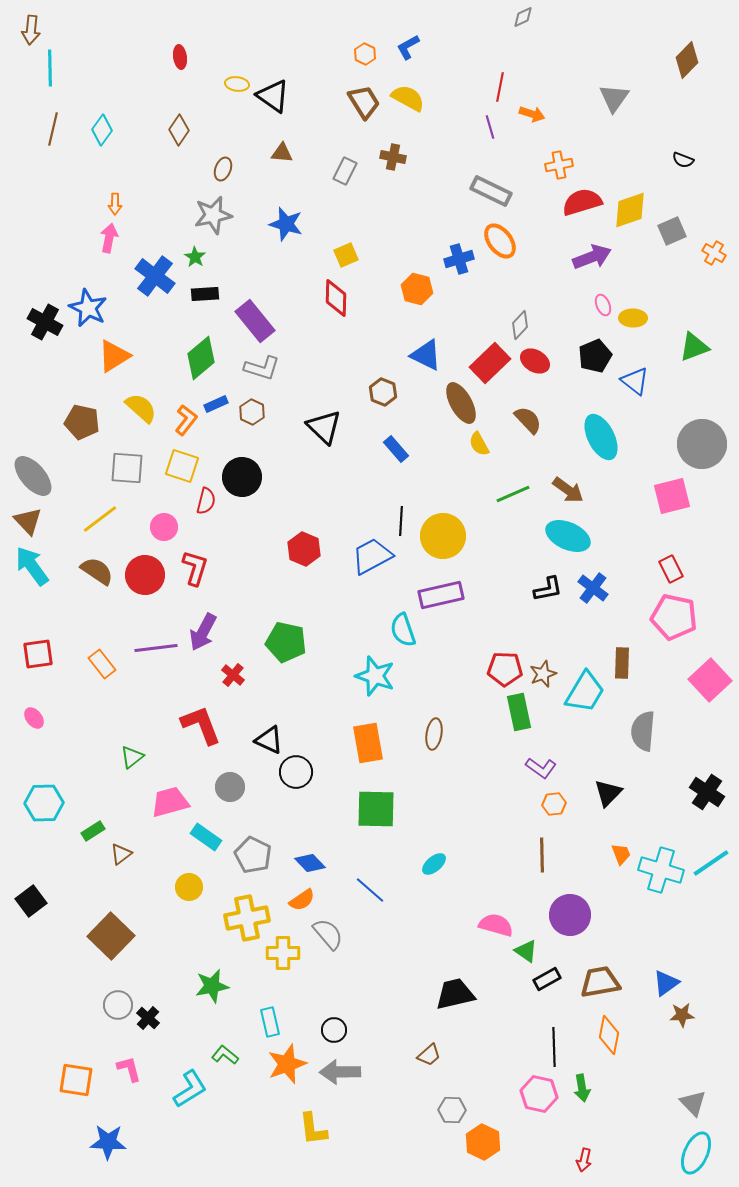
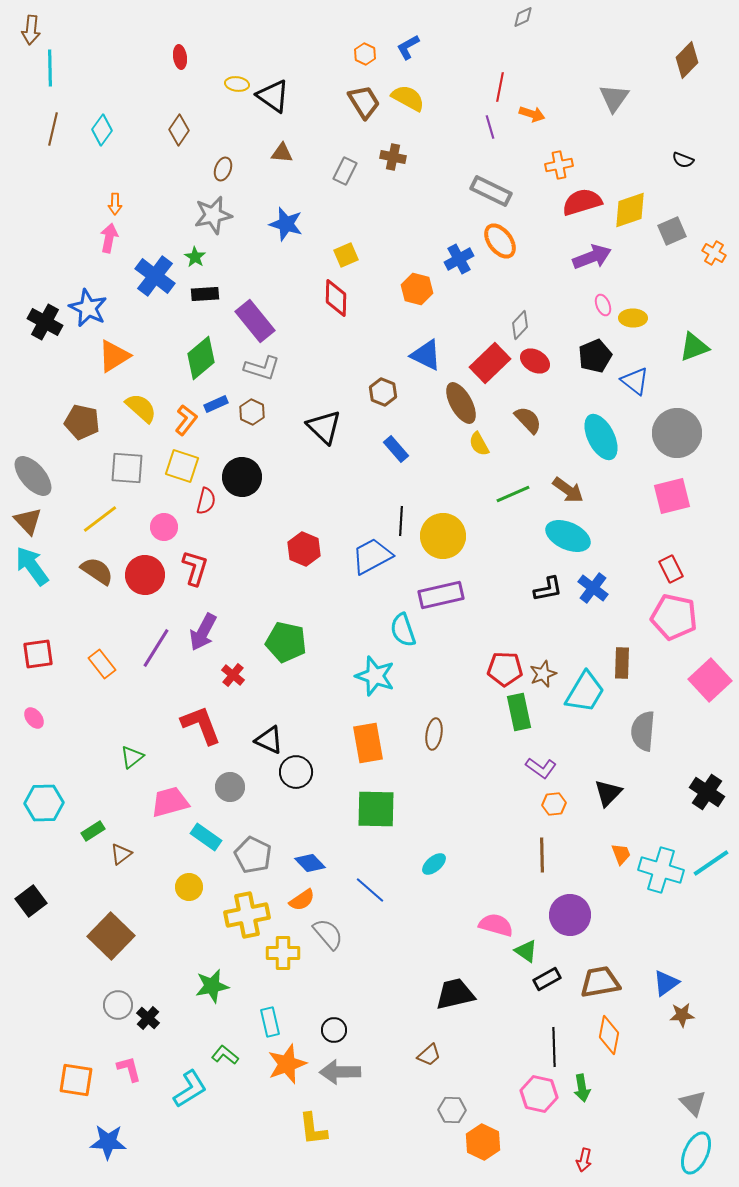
blue cross at (459, 259): rotated 12 degrees counterclockwise
gray circle at (702, 444): moved 25 px left, 11 px up
purple line at (156, 648): rotated 51 degrees counterclockwise
yellow cross at (247, 918): moved 3 px up
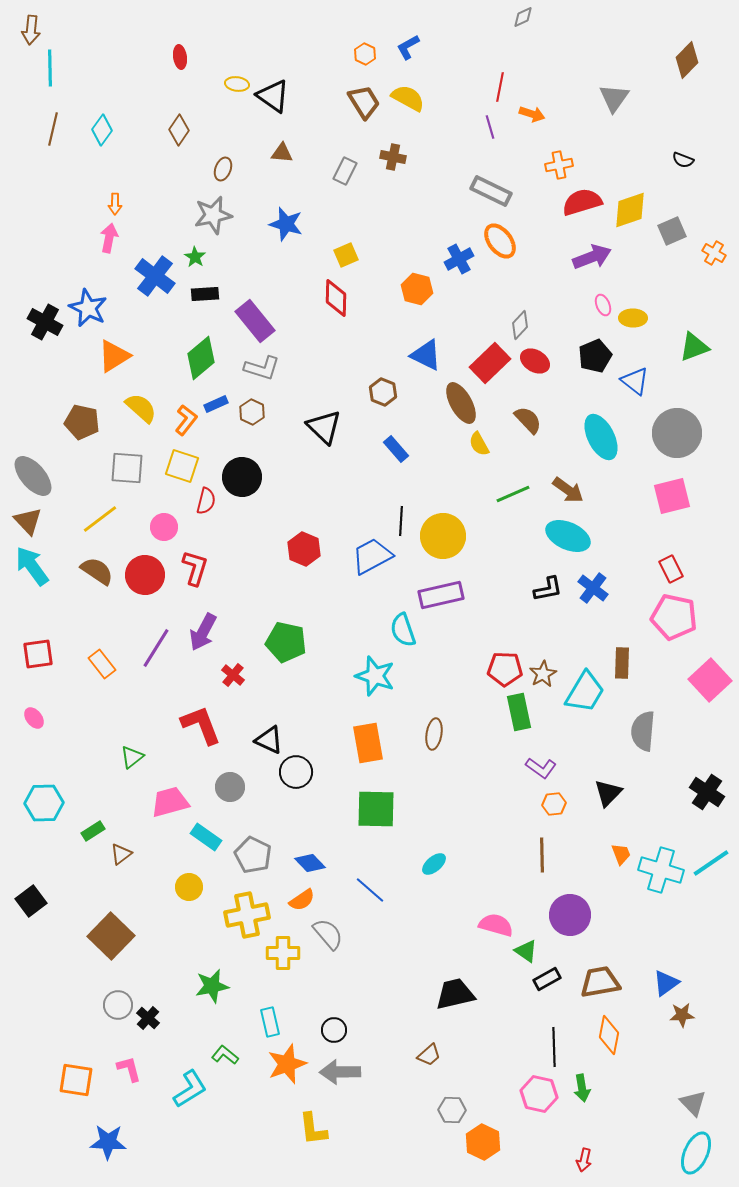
brown star at (543, 674): rotated 8 degrees counterclockwise
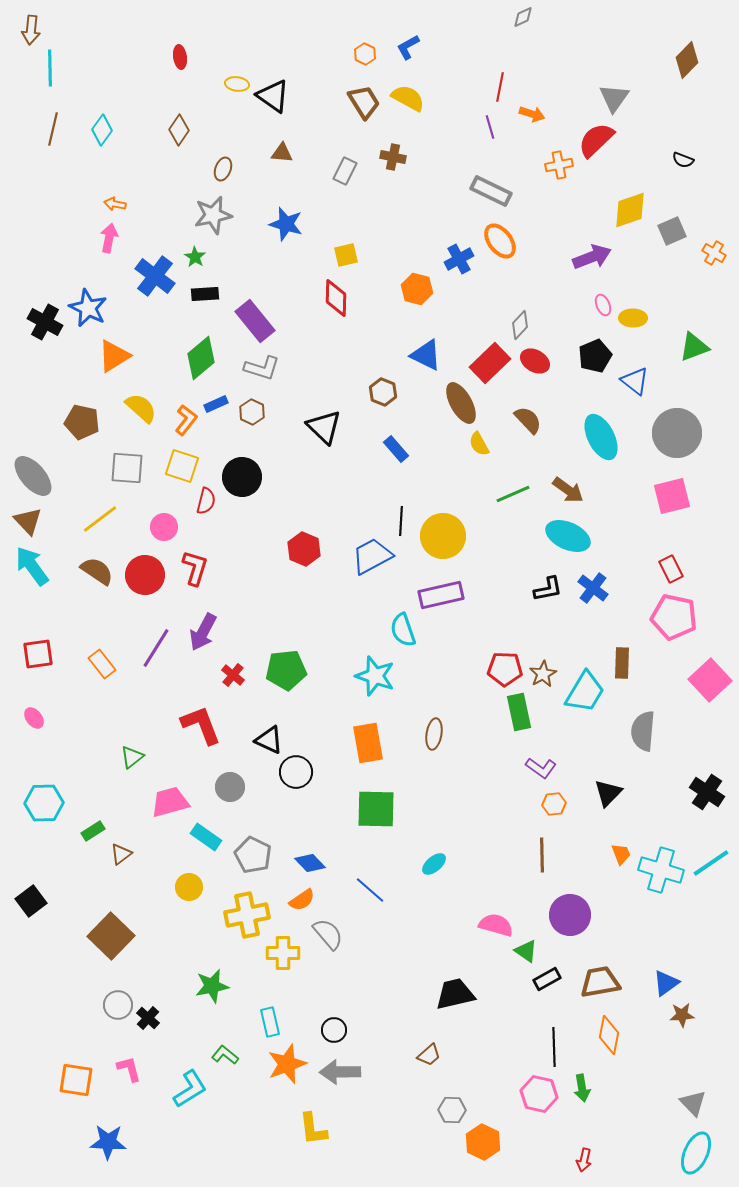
red semicircle at (582, 202): moved 14 px right, 62 px up; rotated 27 degrees counterclockwise
orange arrow at (115, 204): rotated 100 degrees clockwise
yellow square at (346, 255): rotated 10 degrees clockwise
green pentagon at (286, 642): moved 28 px down; rotated 18 degrees counterclockwise
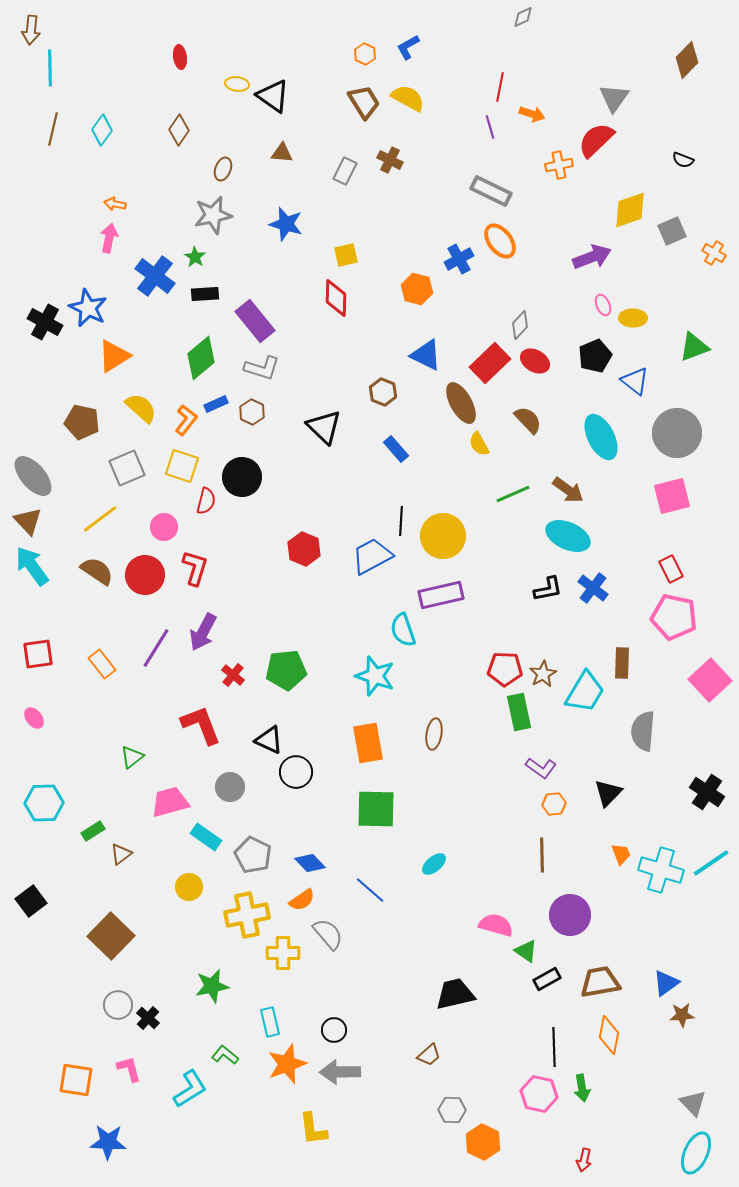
brown cross at (393, 157): moved 3 px left, 3 px down; rotated 15 degrees clockwise
gray square at (127, 468): rotated 27 degrees counterclockwise
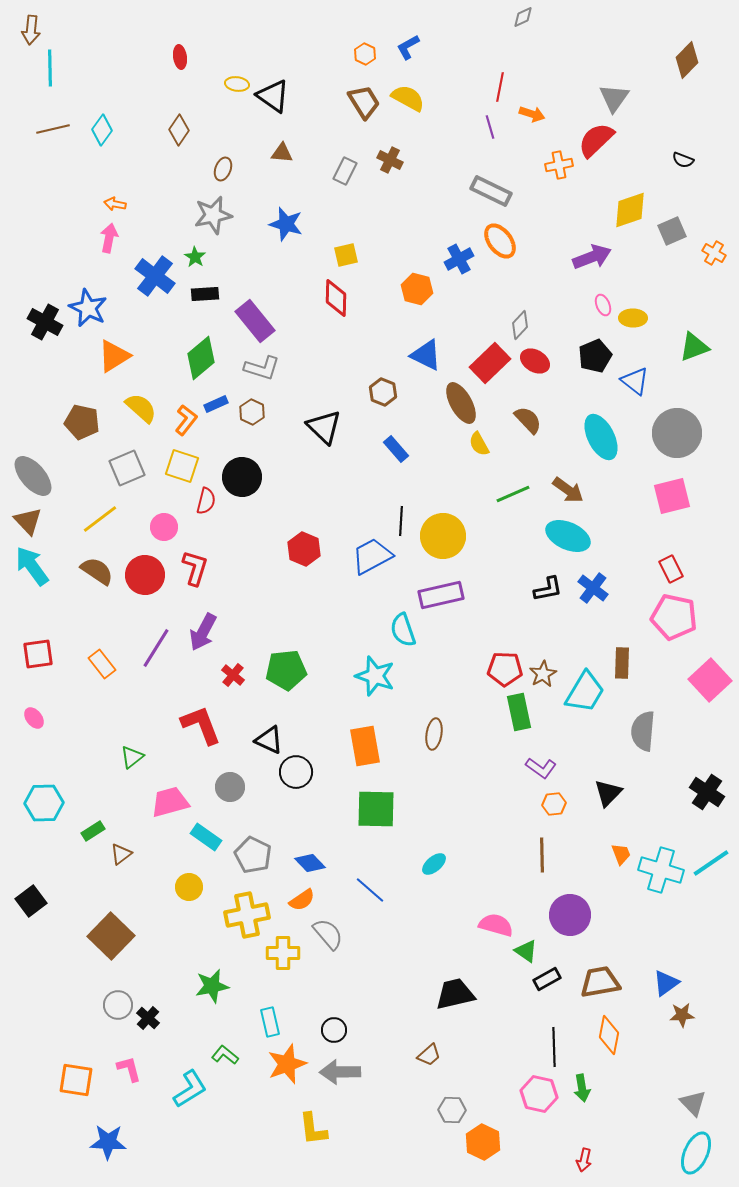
brown line at (53, 129): rotated 64 degrees clockwise
orange rectangle at (368, 743): moved 3 px left, 3 px down
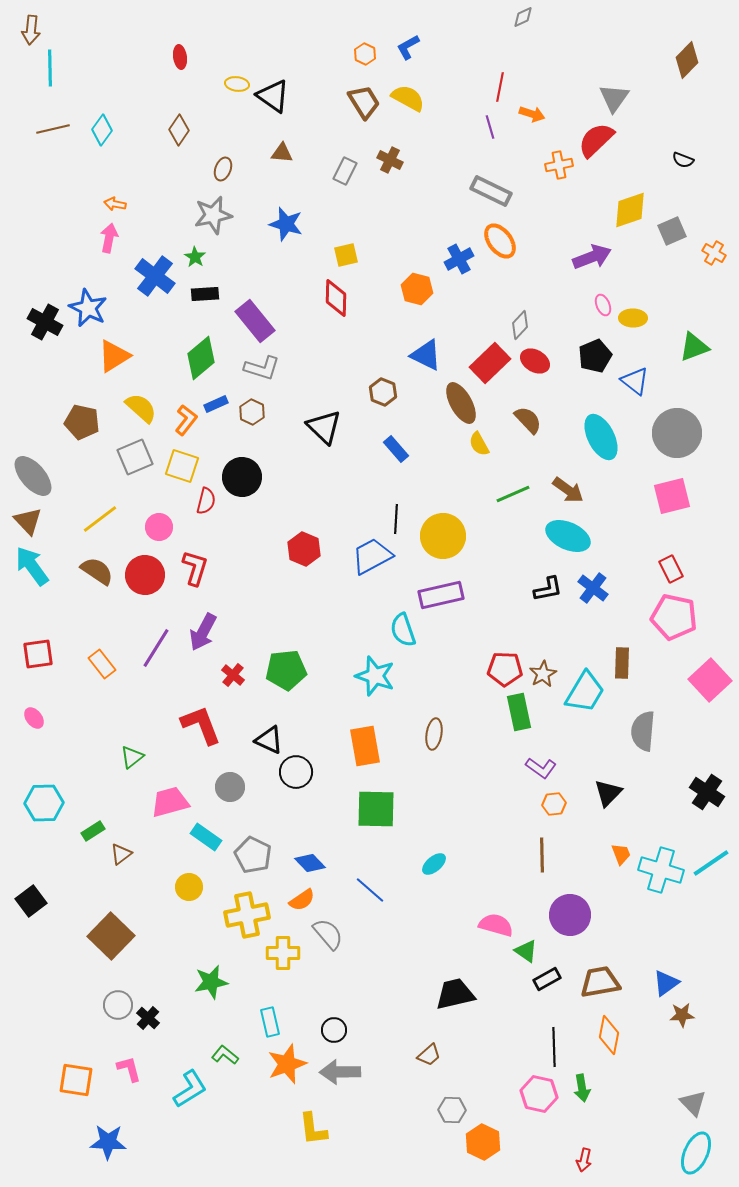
gray square at (127, 468): moved 8 px right, 11 px up
black line at (401, 521): moved 5 px left, 2 px up
pink circle at (164, 527): moved 5 px left
green star at (212, 986): moved 1 px left, 4 px up
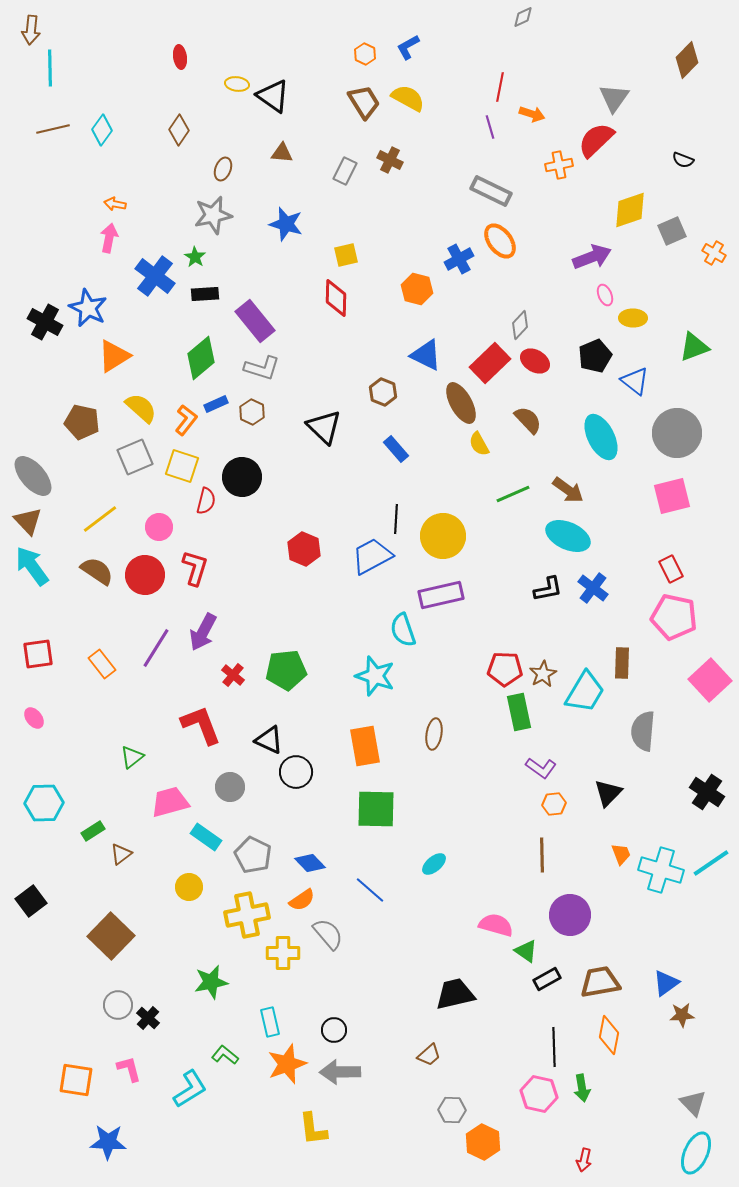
pink ellipse at (603, 305): moved 2 px right, 10 px up
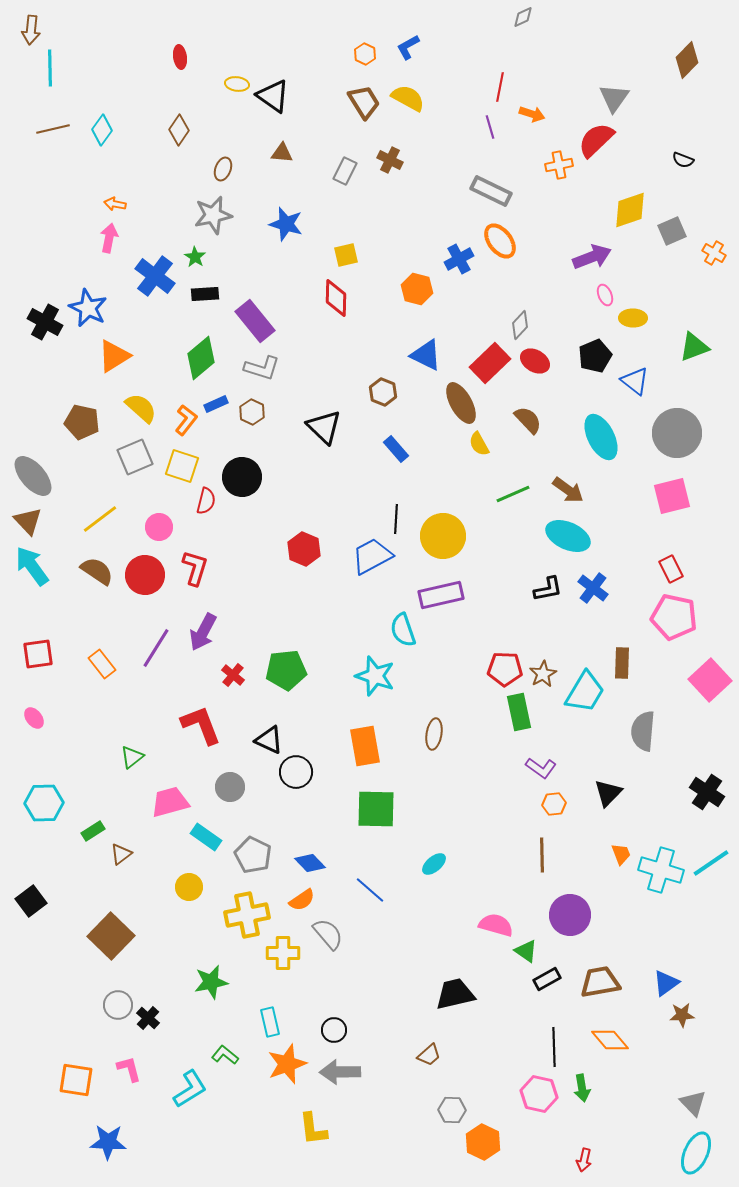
orange diamond at (609, 1035): moved 1 px right, 5 px down; rotated 51 degrees counterclockwise
